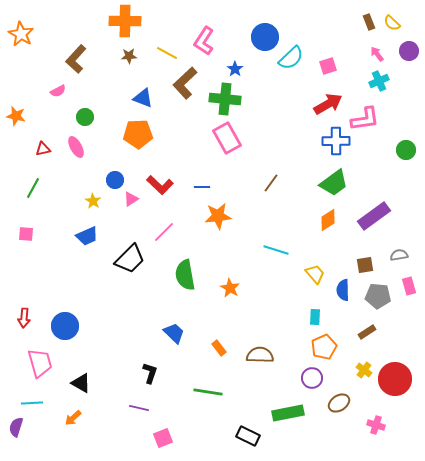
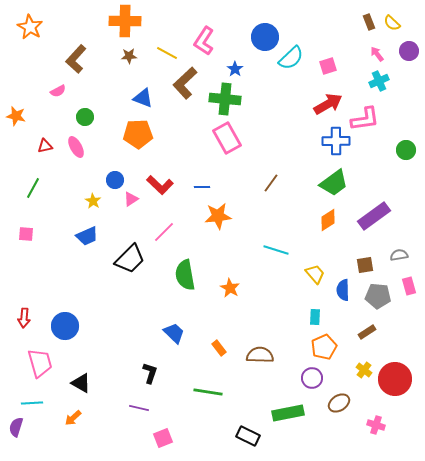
orange star at (21, 34): moved 9 px right, 7 px up
red triangle at (43, 149): moved 2 px right, 3 px up
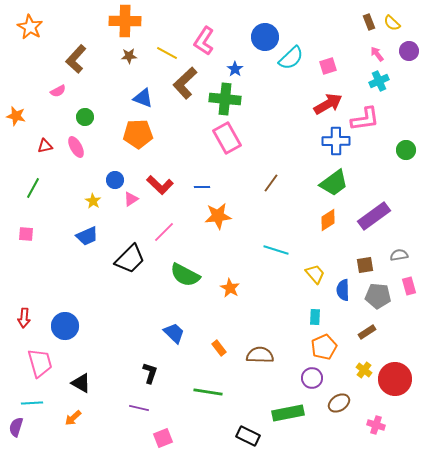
green semicircle at (185, 275): rotated 52 degrees counterclockwise
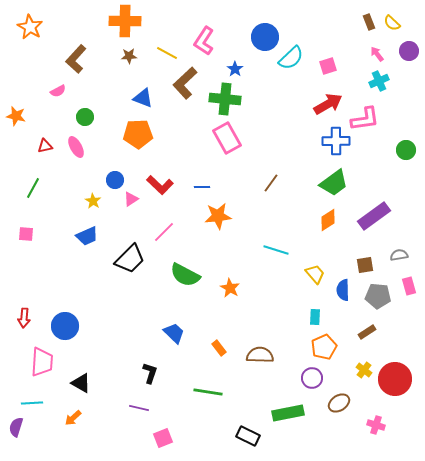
pink trapezoid at (40, 363): moved 2 px right, 1 px up; rotated 20 degrees clockwise
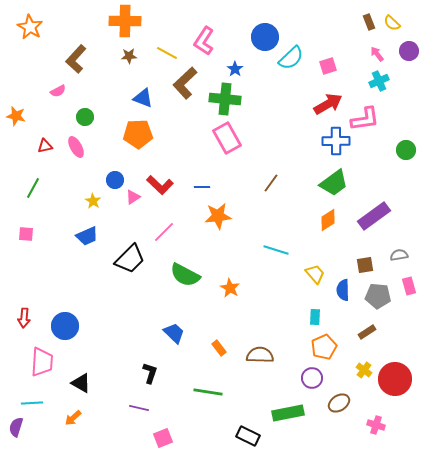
pink triangle at (131, 199): moved 2 px right, 2 px up
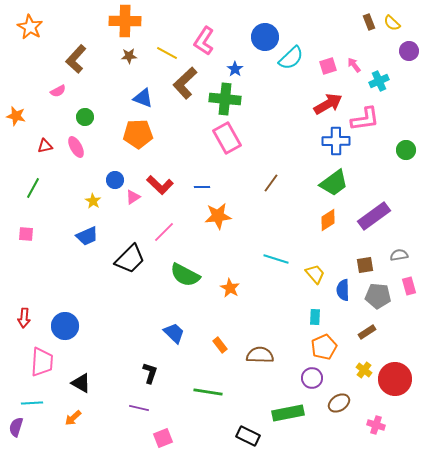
pink arrow at (377, 54): moved 23 px left, 11 px down
cyan line at (276, 250): moved 9 px down
orange rectangle at (219, 348): moved 1 px right, 3 px up
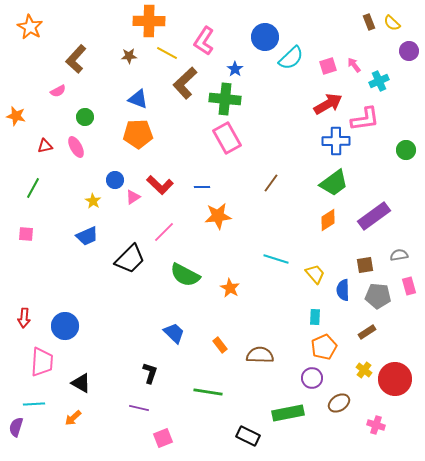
orange cross at (125, 21): moved 24 px right
blue triangle at (143, 98): moved 5 px left, 1 px down
cyan line at (32, 403): moved 2 px right, 1 px down
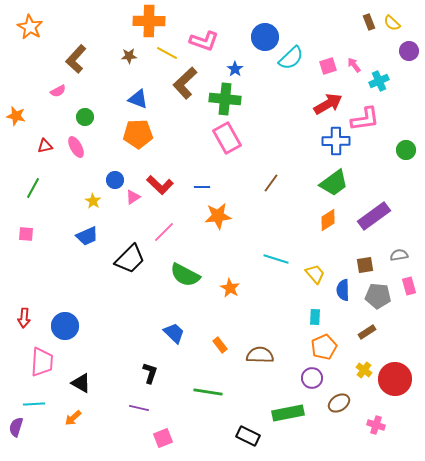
pink L-shape at (204, 41): rotated 104 degrees counterclockwise
